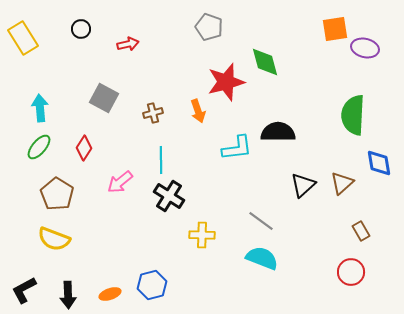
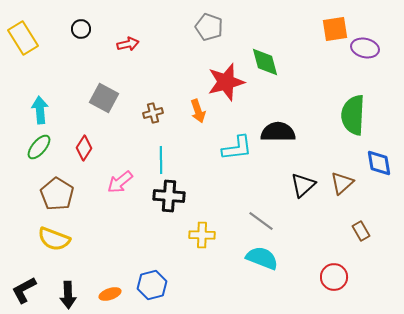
cyan arrow: moved 2 px down
black cross: rotated 28 degrees counterclockwise
red circle: moved 17 px left, 5 px down
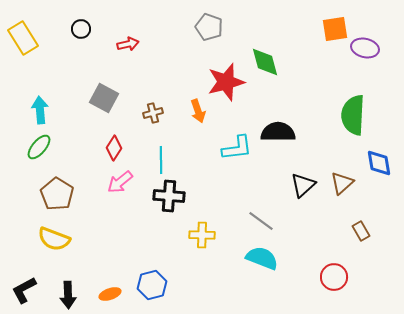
red diamond: moved 30 px right
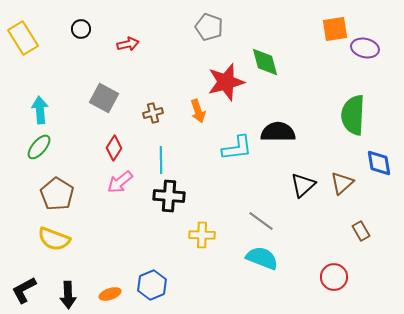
blue hexagon: rotated 8 degrees counterclockwise
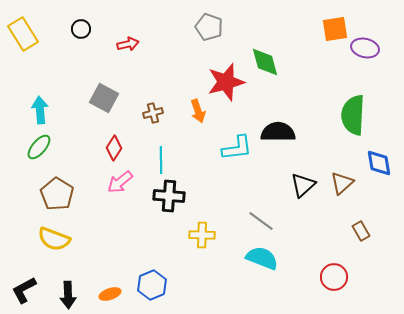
yellow rectangle: moved 4 px up
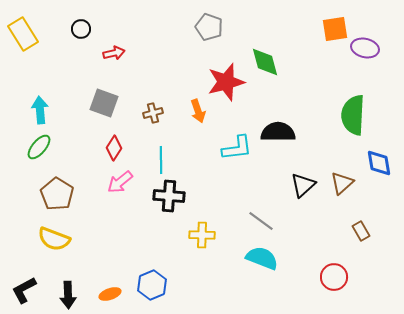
red arrow: moved 14 px left, 9 px down
gray square: moved 5 px down; rotated 8 degrees counterclockwise
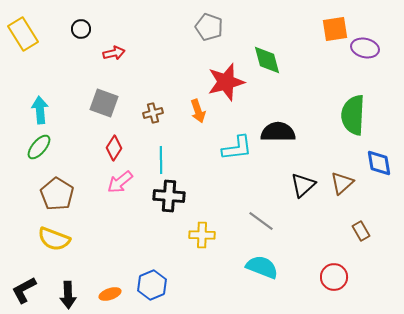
green diamond: moved 2 px right, 2 px up
cyan semicircle: moved 9 px down
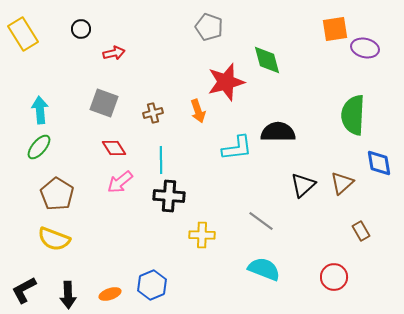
red diamond: rotated 65 degrees counterclockwise
cyan semicircle: moved 2 px right, 2 px down
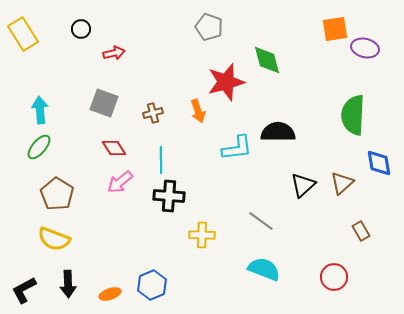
black arrow: moved 11 px up
